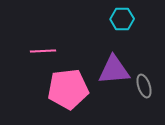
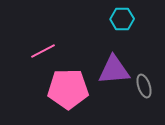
pink line: rotated 25 degrees counterclockwise
pink pentagon: rotated 6 degrees clockwise
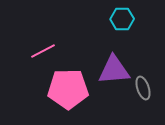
gray ellipse: moved 1 px left, 2 px down
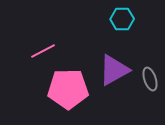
purple triangle: rotated 24 degrees counterclockwise
gray ellipse: moved 7 px right, 9 px up
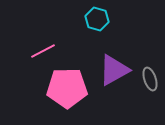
cyan hexagon: moved 25 px left; rotated 15 degrees clockwise
pink pentagon: moved 1 px left, 1 px up
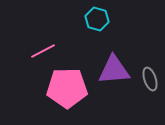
purple triangle: rotated 24 degrees clockwise
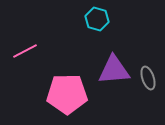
pink line: moved 18 px left
gray ellipse: moved 2 px left, 1 px up
pink pentagon: moved 6 px down
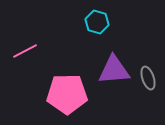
cyan hexagon: moved 3 px down
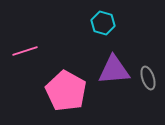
cyan hexagon: moved 6 px right, 1 px down
pink line: rotated 10 degrees clockwise
pink pentagon: moved 1 px left, 3 px up; rotated 30 degrees clockwise
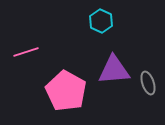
cyan hexagon: moved 2 px left, 2 px up; rotated 10 degrees clockwise
pink line: moved 1 px right, 1 px down
gray ellipse: moved 5 px down
